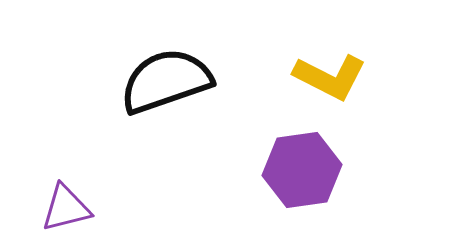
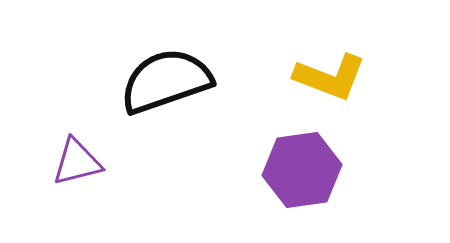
yellow L-shape: rotated 6 degrees counterclockwise
purple triangle: moved 11 px right, 46 px up
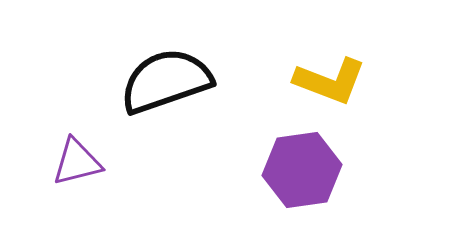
yellow L-shape: moved 4 px down
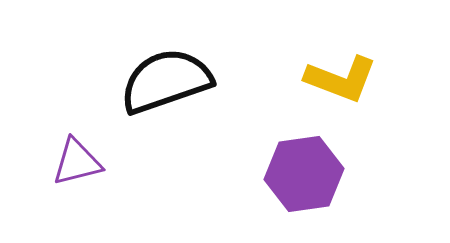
yellow L-shape: moved 11 px right, 2 px up
purple hexagon: moved 2 px right, 4 px down
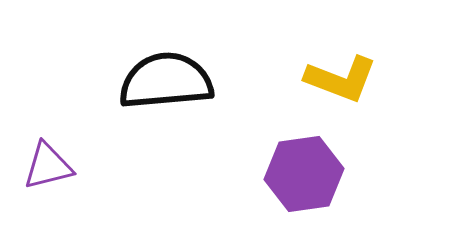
black semicircle: rotated 14 degrees clockwise
purple triangle: moved 29 px left, 4 px down
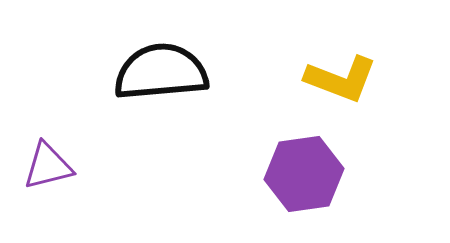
black semicircle: moved 5 px left, 9 px up
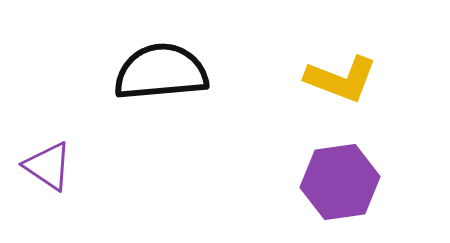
purple triangle: rotated 48 degrees clockwise
purple hexagon: moved 36 px right, 8 px down
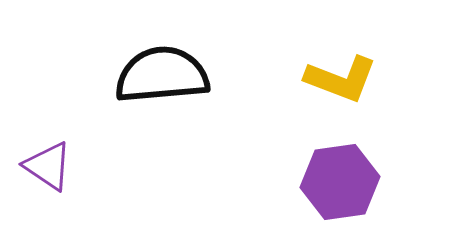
black semicircle: moved 1 px right, 3 px down
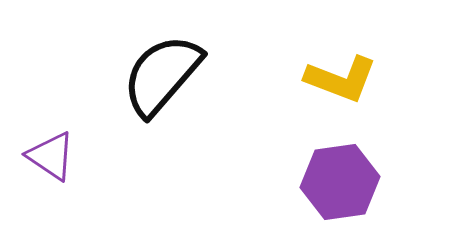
black semicircle: rotated 44 degrees counterclockwise
purple triangle: moved 3 px right, 10 px up
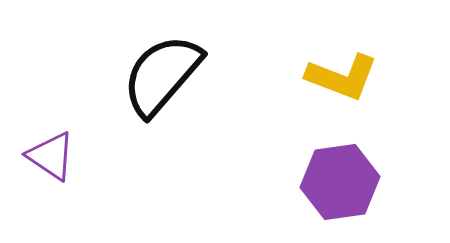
yellow L-shape: moved 1 px right, 2 px up
